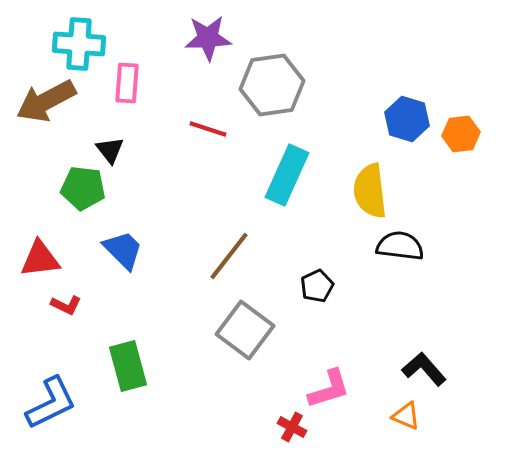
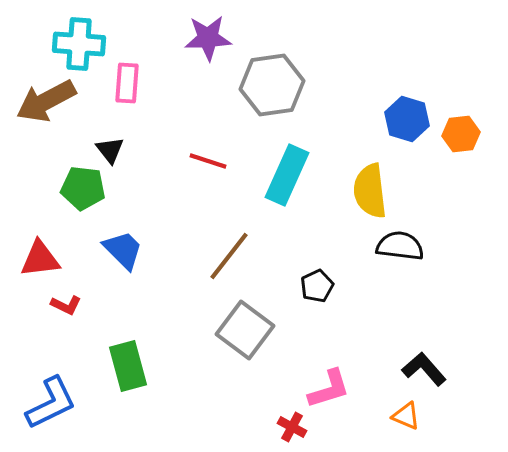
red line: moved 32 px down
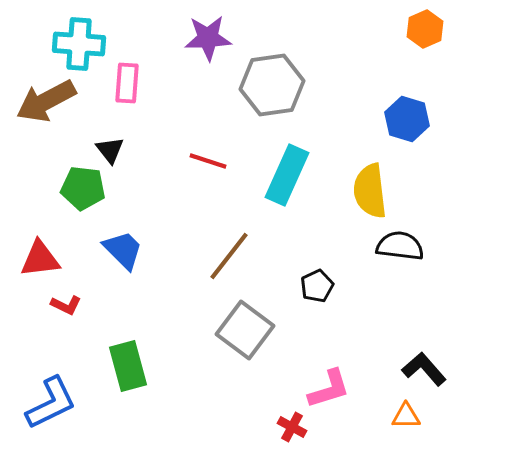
orange hexagon: moved 36 px left, 105 px up; rotated 18 degrees counterclockwise
orange triangle: rotated 24 degrees counterclockwise
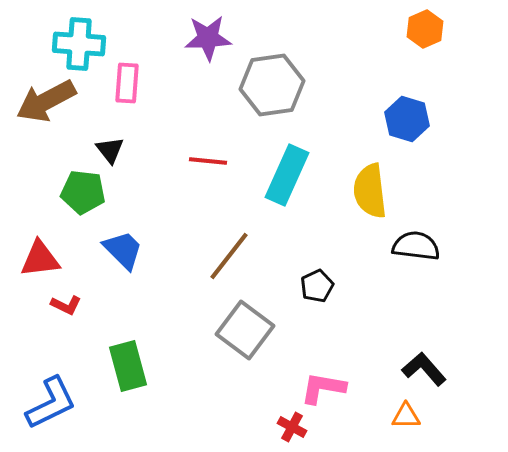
red line: rotated 12 degrees counterclockwise
green pentagon: moved 4 px down
black semicircle: moved 16 px right
pink L-shape: moved 6 px left, 1 px up; rotated 153 degrees counterclockwise
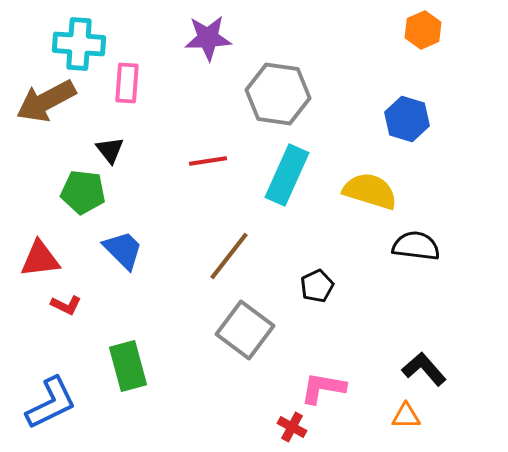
orange hexagon: moved 2 px left, 1 px down
gray hexagon: moved 6 px right, 9 px down; rotated 16 degrees clockwise
red line: rotated 15 degrees counterclockwise
yellow semicircle: rotated 114 degrees clockwise
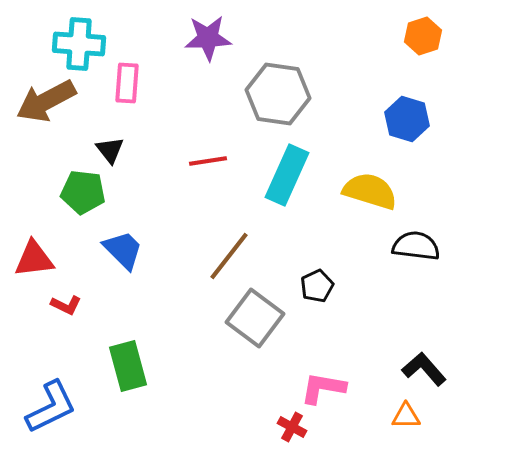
orange hexagon: moved 6 px down; rotated 6 degrees clockwise
red triangle: moved 6 px left
gray square: moved 10 px right, 12 px up
blue L-shape: moved 4 px down
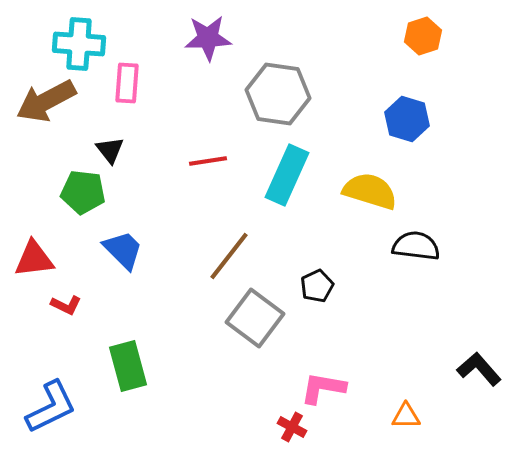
black L-shape: moved 55 px right
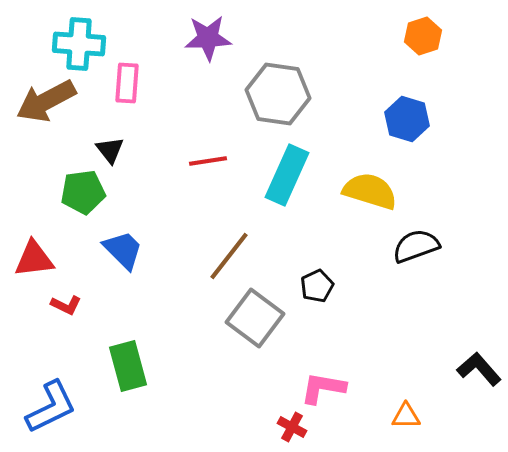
green pentagon: rotated 15 degrees counterclockwise
black semicircle: rotated 27 degrees counterclockwise
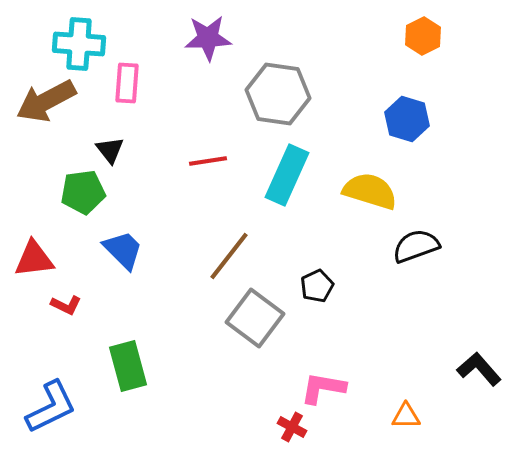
orange hexagon: rotated 9 degrees counterclockwise
